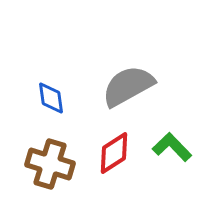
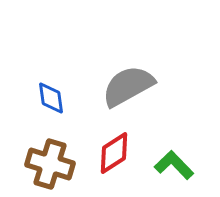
green L-shape: moved 2 px right, 18 px down
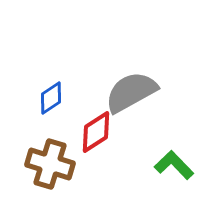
gray semicircle: moved 3 px right, 6 px down
blue diamond: rotated 64 degrees clockwise
red diamond: moved 18 px left, 21 px up
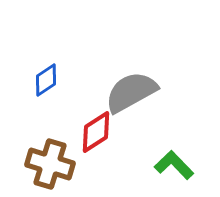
blue diamond: moved 5 px left, 18 px up
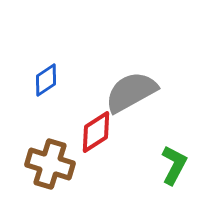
green L-shape: rotated 72 degrees clockwise
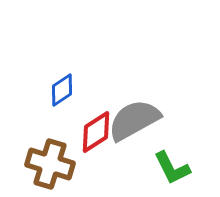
blue diamond: moved 16 px right, 10 px down
gray semicircle: moved 3 px right, 28 px down
green L-shape: moved 2 px left, 3 px down; rotated 126 degrees clockwise
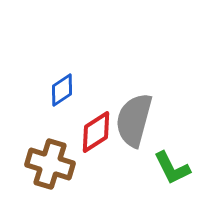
gray semicircle: rotated 46 degrees counterclockwise
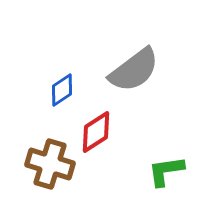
gray semicircle: moved 50 px up; rotated 142 degrees counterclockwise
green L-shape: moved 6 px left, 3 px down; rotated 108 degrees clockwise
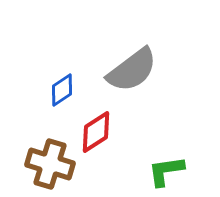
gray semicircle: moved 2 px left
